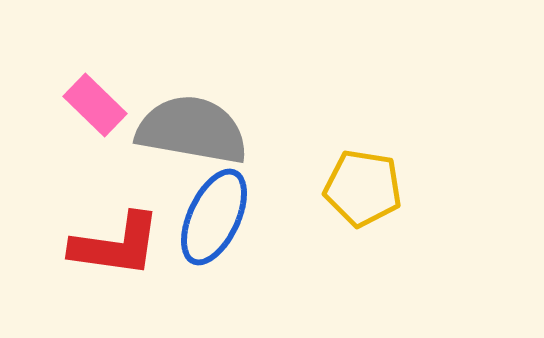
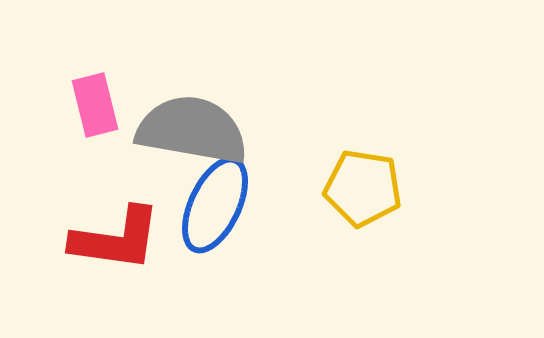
pink rectangle: rotated 32 degrees clockwise
blue ellipse: moved 1 px right, 12 px up
red L-shape: moved 6 px up
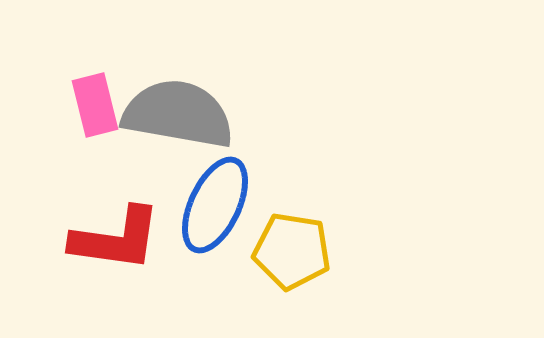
gray semicircle: moved 14 px left, 16 px up
yellow pentagon: moved 71 px left, 63 px down
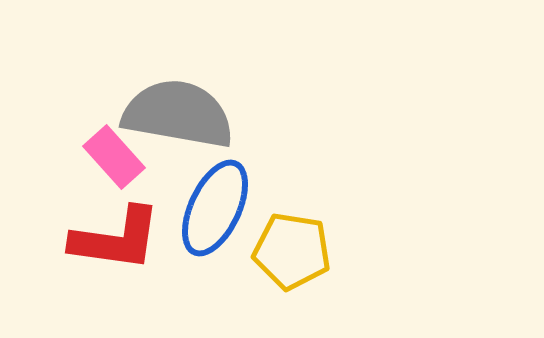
pink rectangle: moved 19 px right, 52 px down; rotated 28 degrees counterclockwise
blue ellipse: moved 3 px down
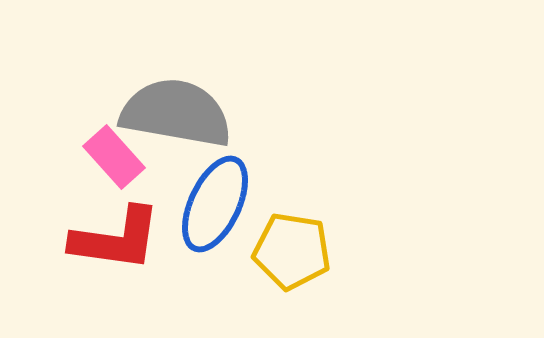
gray semicircle: moved 2 px left, 1 px up
blue ellipse: moved 4 px up
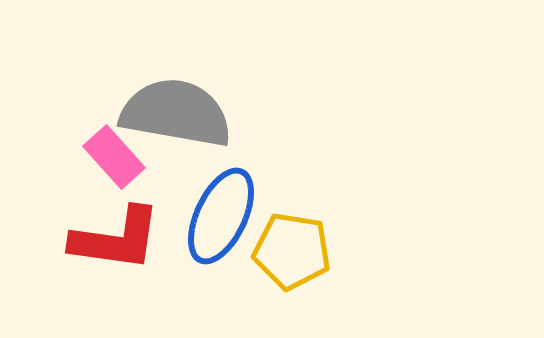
blue ellipse: moved 6 px right, 12 px down
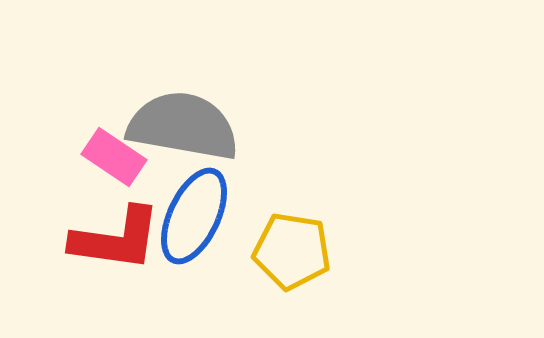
gray semicircle: moved 7 px right, 13 px down
pink rectangle: rotated 14 degrees counterclockwise
blue ellipse: moved 27 px left
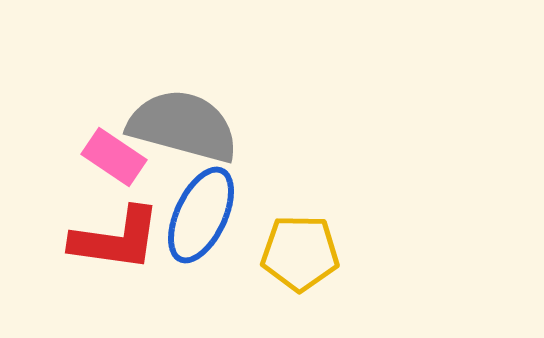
gray semicircle: rotated 5 degrees clockwise
blue ellipse: moved 7 px right, 1 px up
yellow pentagon: moved 8 px right, 2 px down; rotated 8 degrees counterclockwise
